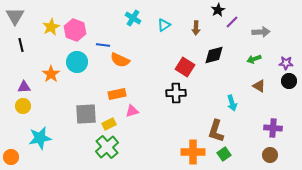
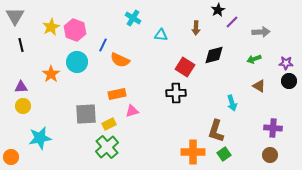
cyan triangle: moved 3 px left, 10 px down; rotated 40 degrees clockwise
blue line: rotated 72 degrees counterclockwise
purple triangle: moved 3 px left
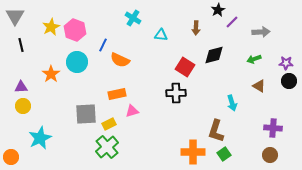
cyan star: rotated 15 degrees counterclockwise
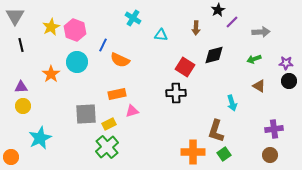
purple cross: moved 1 px right, 1 px down; rotated 12 degrees counterclockwise
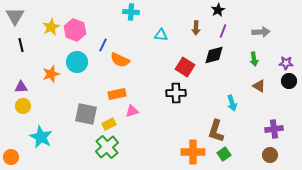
cyan cross: moved 2 px left, 6 px up; rotated 28 degrees counterclockwise
purple line: moved 9 px left, 9 px down; rotated 24 degrees counterclockwise
green arrow: rotated 80 degrees counterclockwise
orange star: rotated 18 degrees clockwise
gray square: rotated 15 degrees clockwise
cyan star: moved 1 px right, 1 px up; rotated 20 degrees counterclockwise
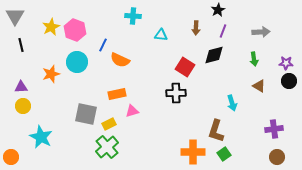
cyan cross: moved 2 px right, 4 px down
brown circle: moved 7 px right, 2 px down
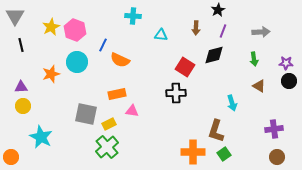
pink triangle: rotated 24 degrees clockwise
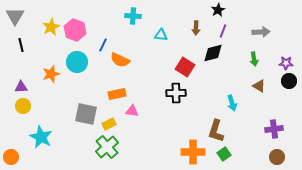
black diamond: moved 1 px left, 2 px up
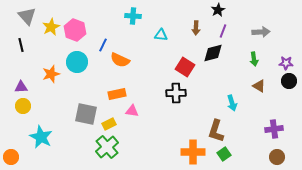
gray triangle: moved 12 px right; rotated 12 degrees counterclockwise
